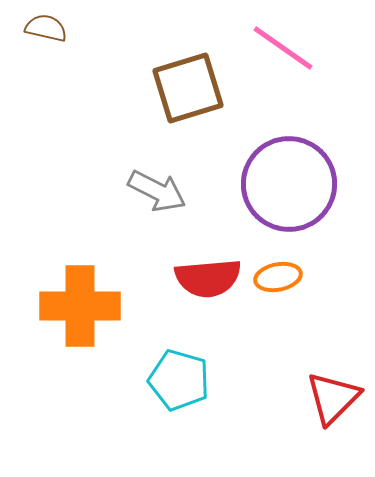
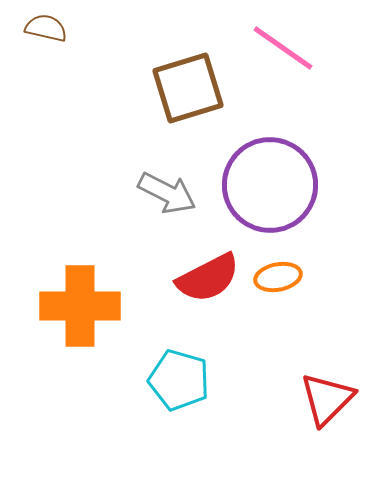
purple circle: moved 19 px left, 1 px down
gray arrow: moved 10 px right, 2 px down
red semicircle: rotated 22 degrees counterclockwise
red triangle: moved 6 px left, 1 px down
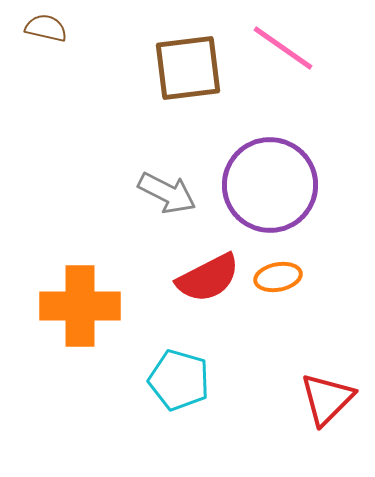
brown square: moved 20 px up; rotated 10 degrees clockwise
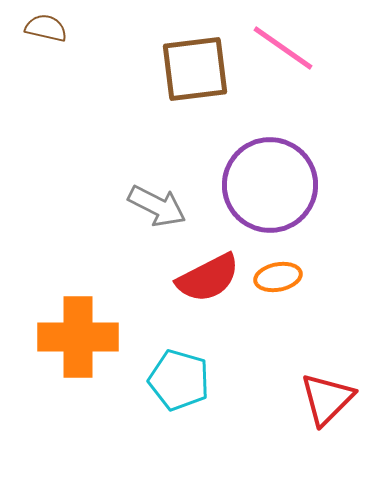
brown square: moved 7 px right, 1 px down
gray arrow: moved 10 px left, 13 px down
orange cross: moved 2 px left, 31 px down
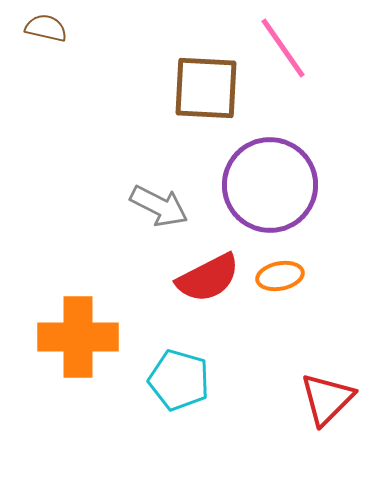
pink line: rotated 20 degrees clockwise
brown square: moved 11 px right, 19 px down; rotated 10 degrees clockwise
gray arrow: moved 2 px right
orange ellipse: moved 2 px right, 1 px up
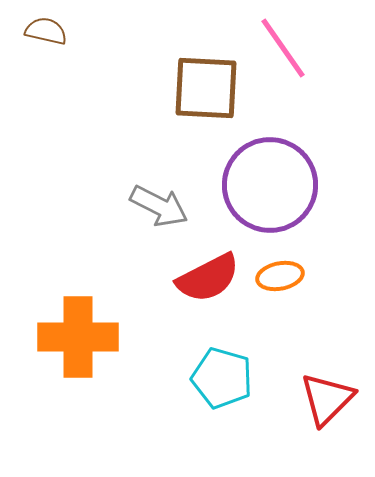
brown semicircle: moved 3 px down
cyan pentagon: moved 43 px right, 2 px up
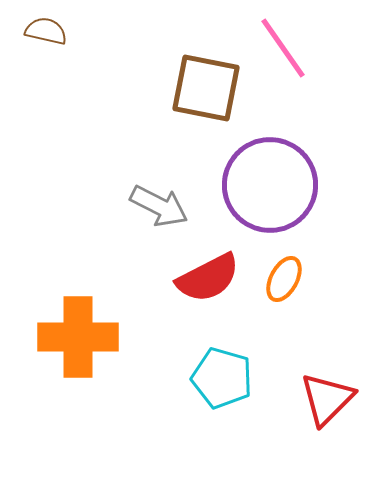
brown square: rotated 8 degrees clockwise
orange ellipse: moved 4 px right, 3 px down; rotated 51 degrees counterclockwise
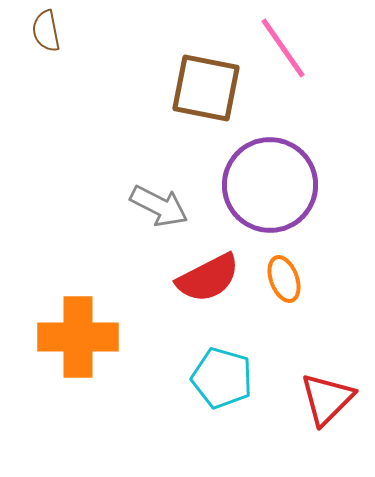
brown semicircle: rotated 114 degrees counterclockwise
orange ellipse: rotated 48 degrees counterclockwise
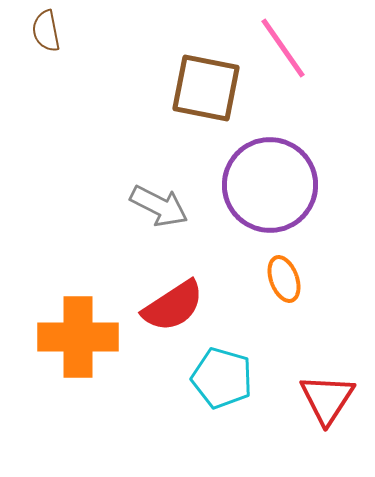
red semicircle: moved 35 px left, 28 px down; rotated 6 degrees counterclockwise
red triangle: rotated 12 degrees counterclockwise
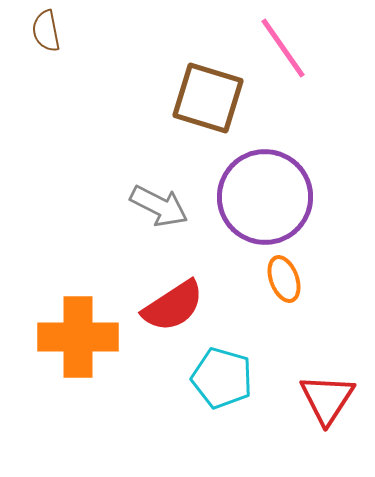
brown square: moved 2 px right, 10 px down; rotated 6 degrees clockwise
purple circle: moved 5 px left, 12 px down
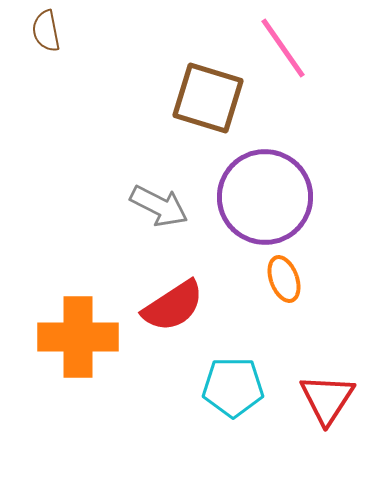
cyan pentagon: moved 11 px right, 9 px down; rotated 16 degrees counterclockwise
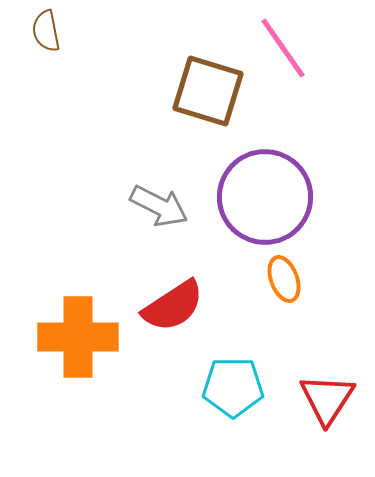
brown square: moved 7 px up
